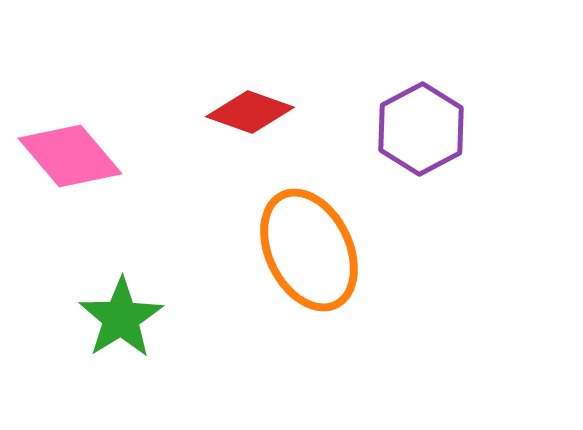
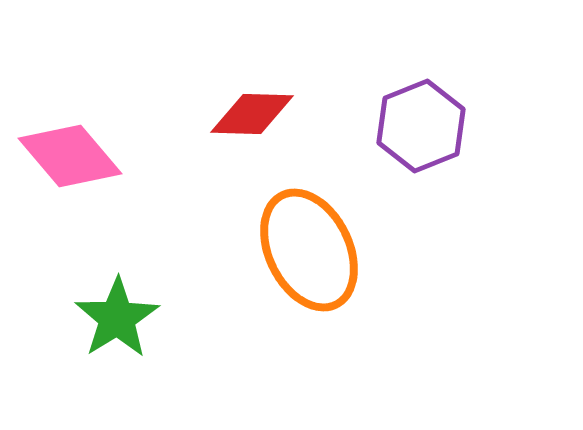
red diamond: moved 2 px right, 2 px down; rotated 18 degrees counterclockwise
purple hexagon: moved 3 px up; rotated 6 degrees clockwise
green star: moved 4 px left
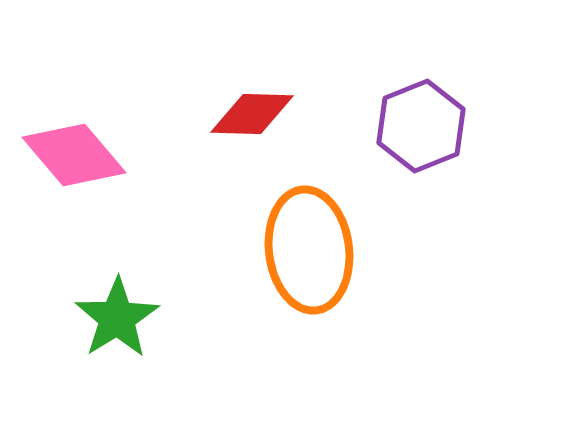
pink diamond: moved 4 px right, 1 px up
orange ellipse: rotated 19 degrees clockwise
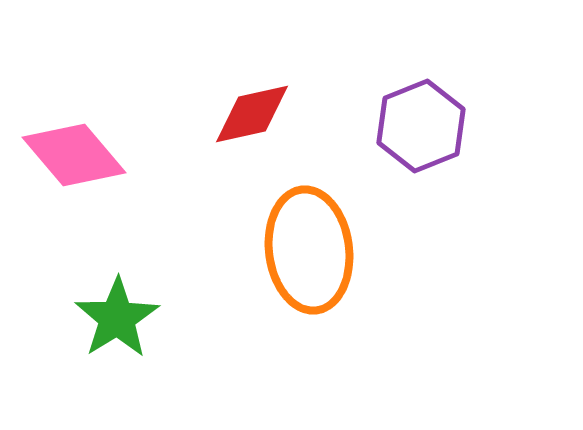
red diamond: rotated 14 degrees counterclockwise
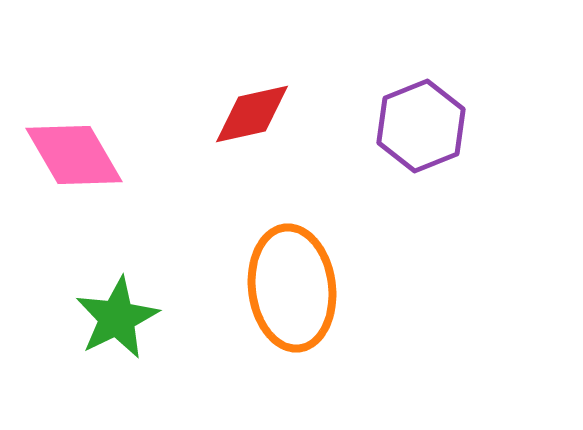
pink diamond: rotated 10 degrees clockwise
orange ellipse: moved 17 px left, 38 px down
green star: rotated 6 degrees clockwise
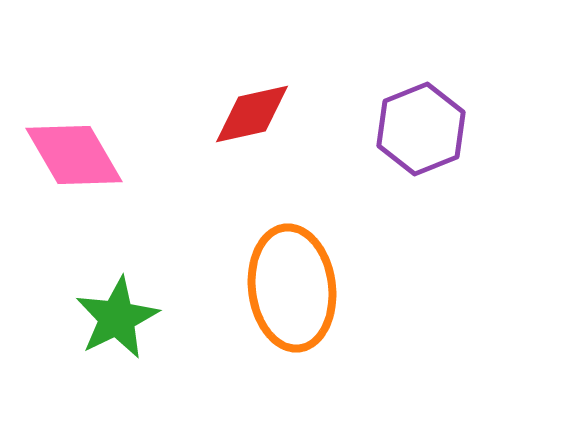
purple hexagon: moved 3 px down
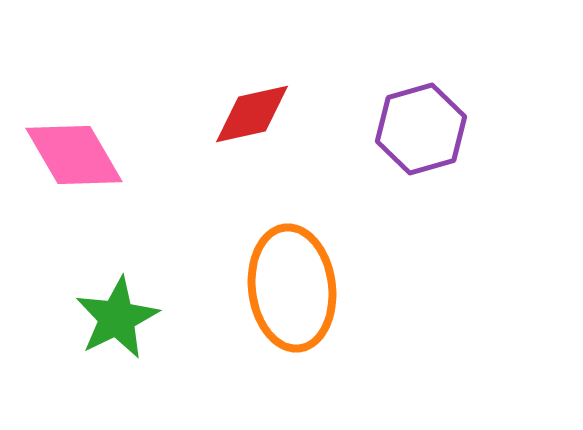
purple hexagon: rotated 6 degrees clockwise
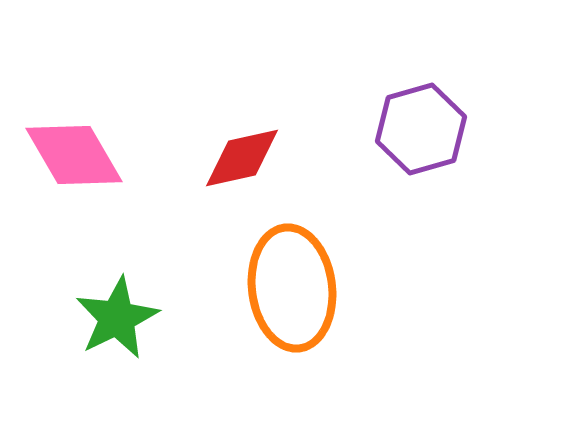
red diamond: moved 10 px left, 44 px down
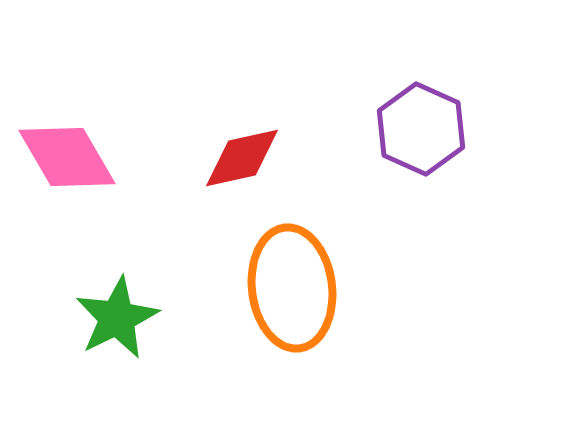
purple hexagon: rotated 20 degrees counterclockwise
pink diamond: moved 7 px left, 2 px down
